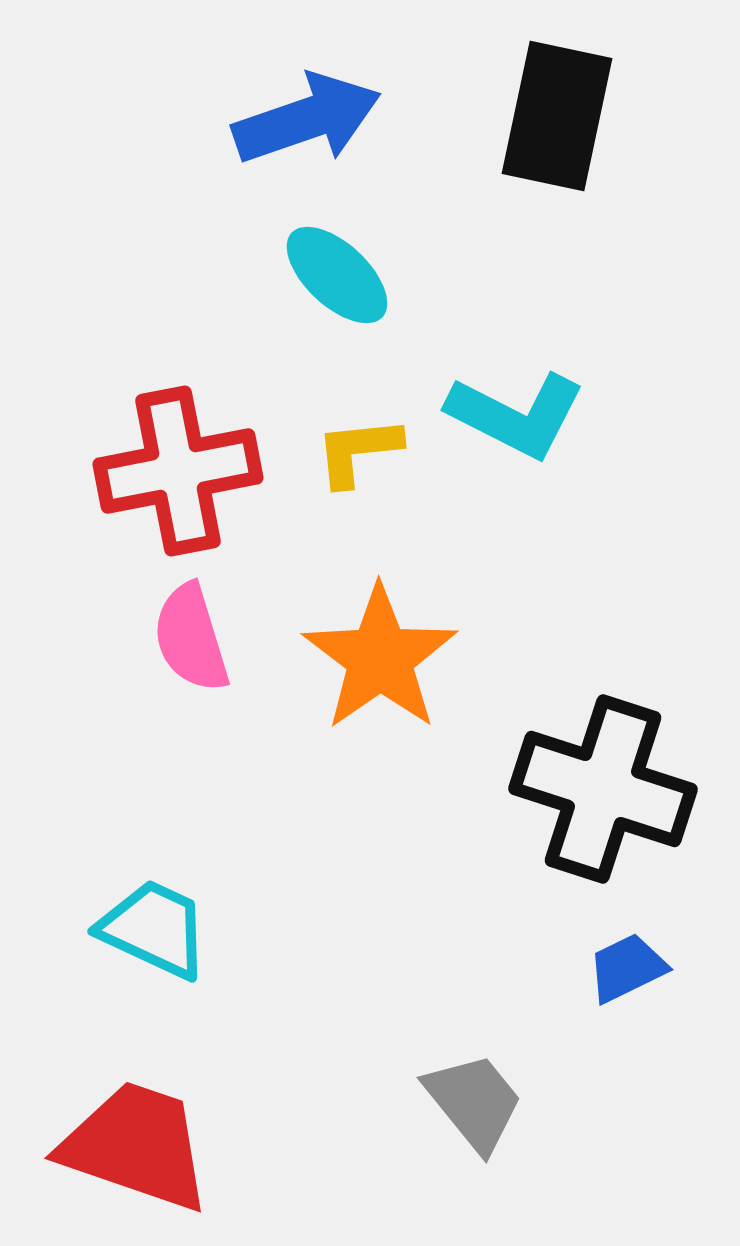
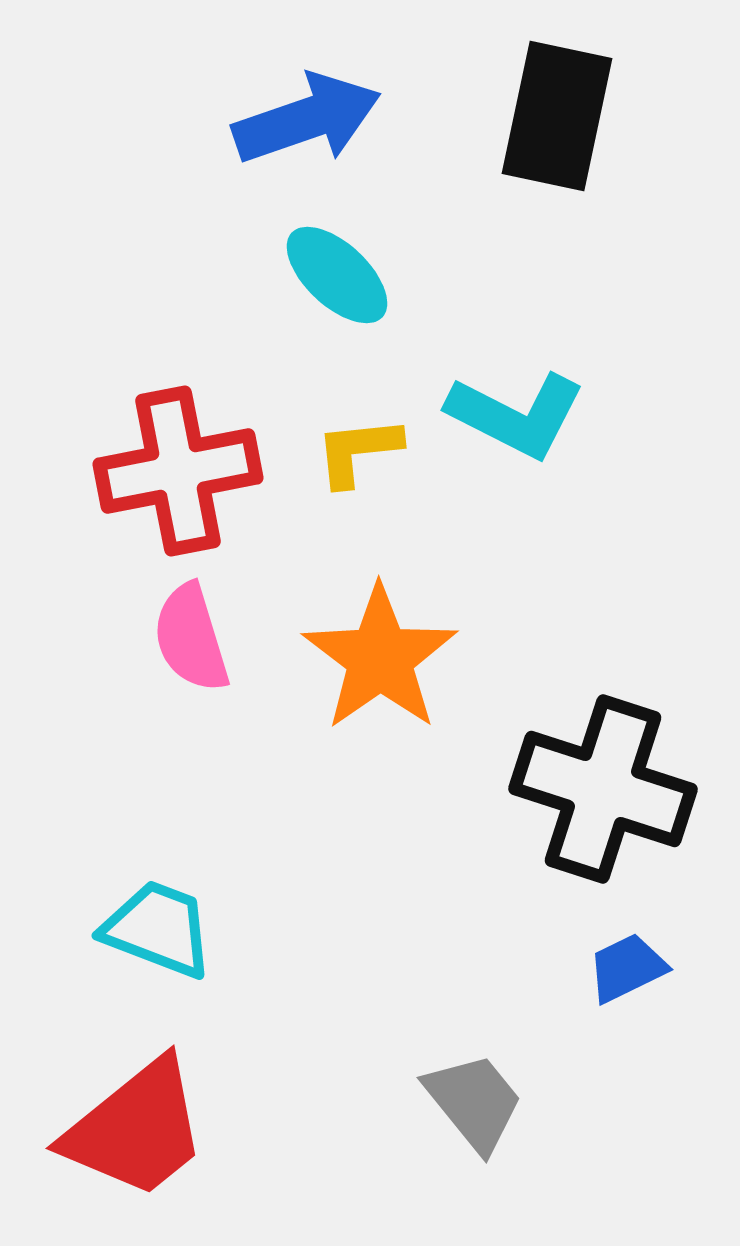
cyan trapezoid: moved 4 px right; rotated 4 degrees counterclockwise
red trapezoid: moved 17 px up; rotated 122 degrees clockwise
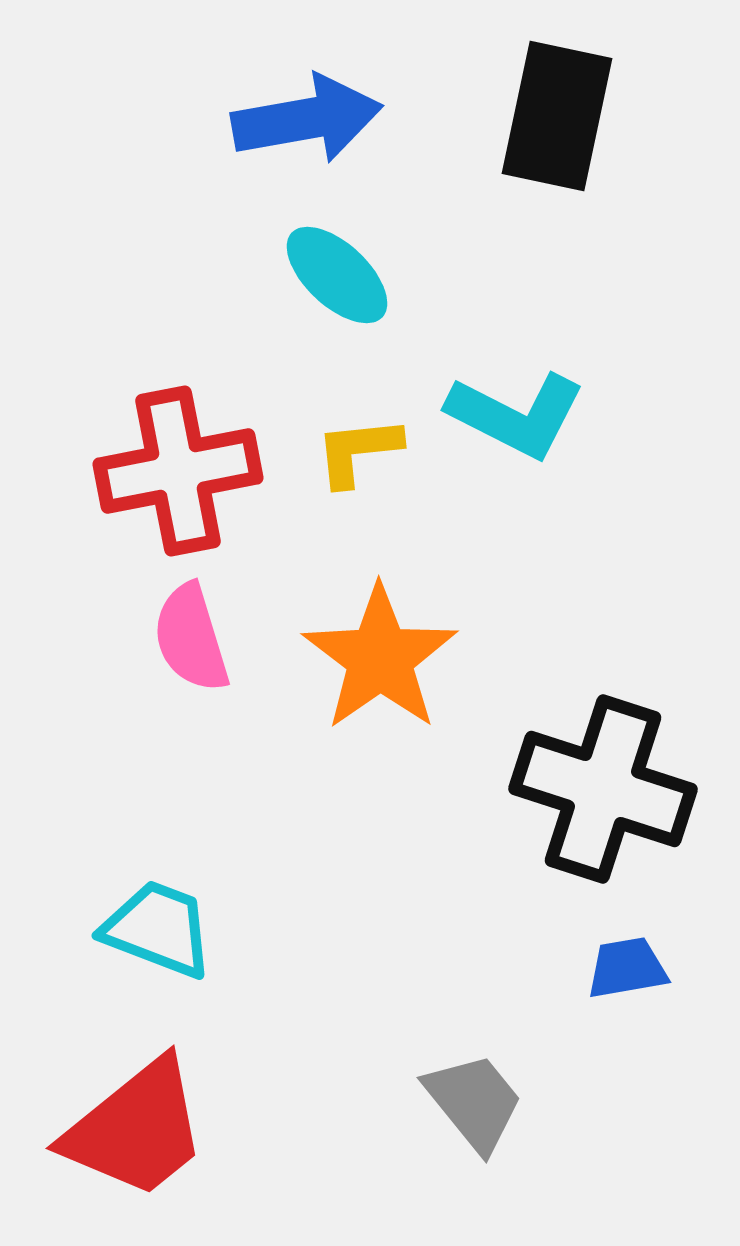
blue arrow: rotated 9 degrees clockwise
blue trapezoid: rotated 16 degrees clockwise
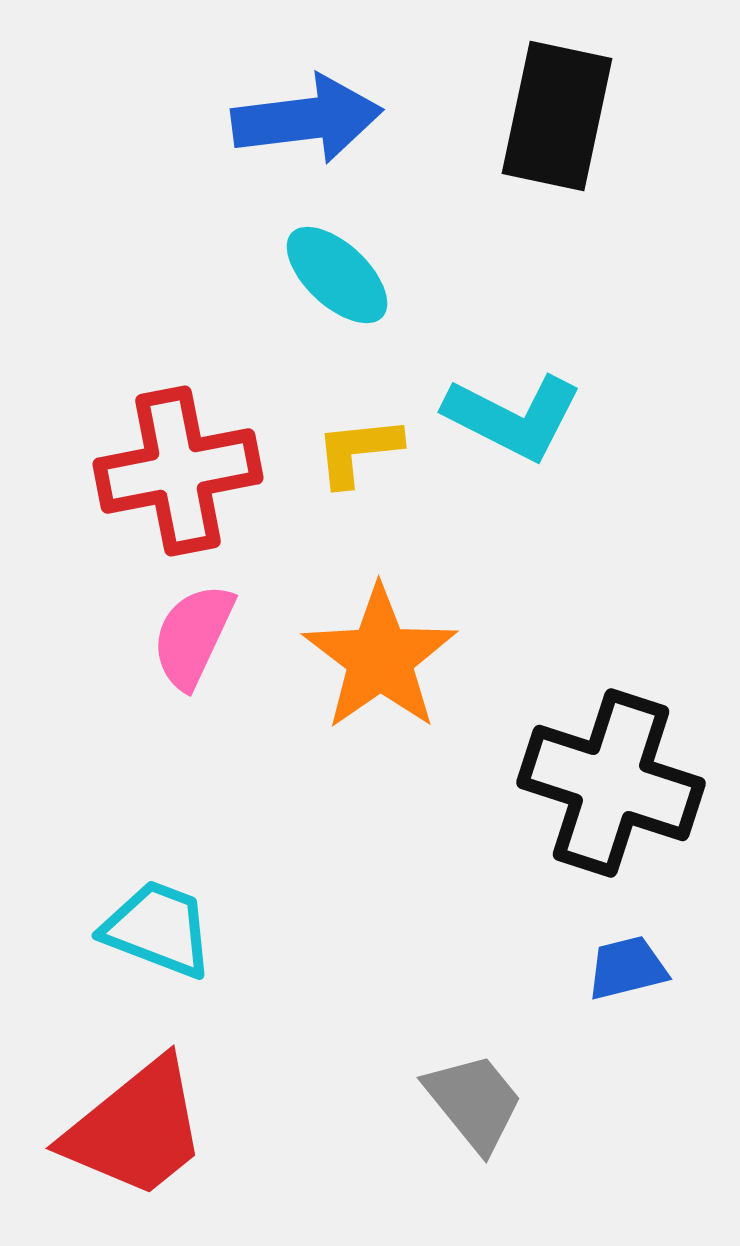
blue arrow: rotated 3 degrees clockwise
cyan L-shape: moved 3 px left, 2 px down
pink semicircle: moved 2 px right, 2 px up; rotated 42 degrees clockwise
black cross: moved 8 px right, 6 px up
blue trapezoid: rotated 4 degrees counterclockwise
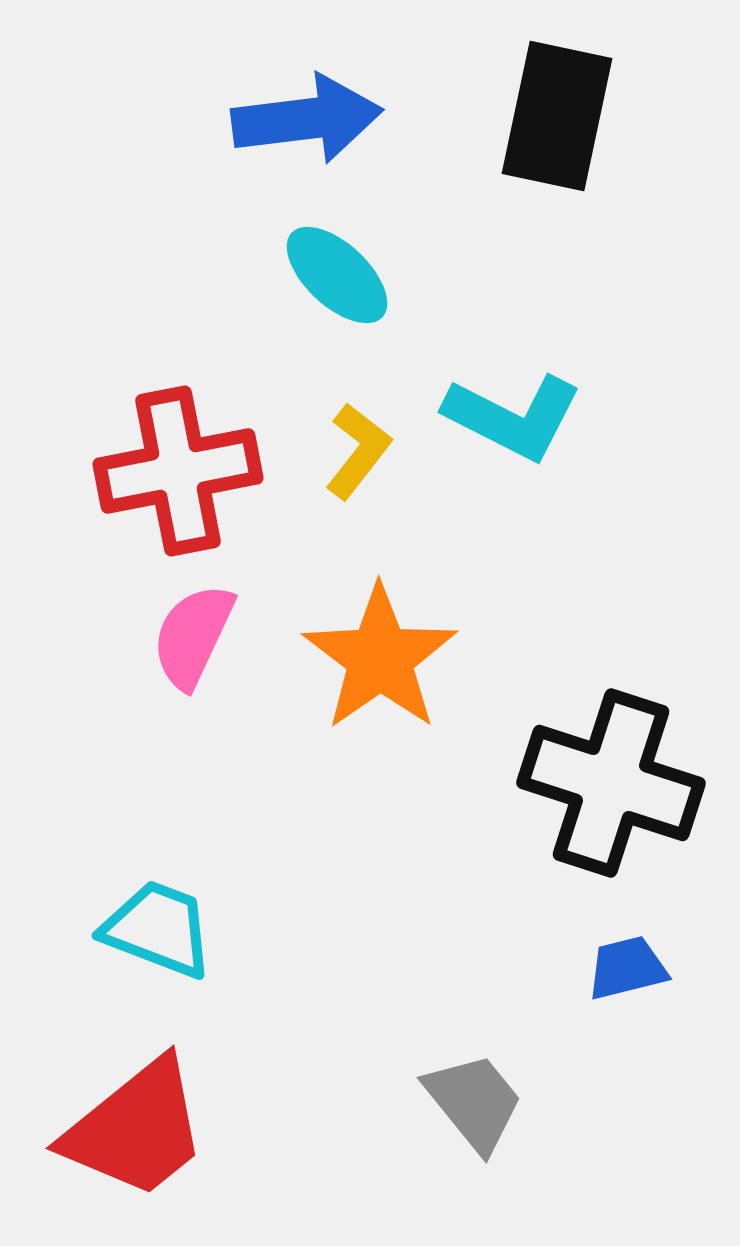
yellow L-shape: rotated 134 degrees clockwise
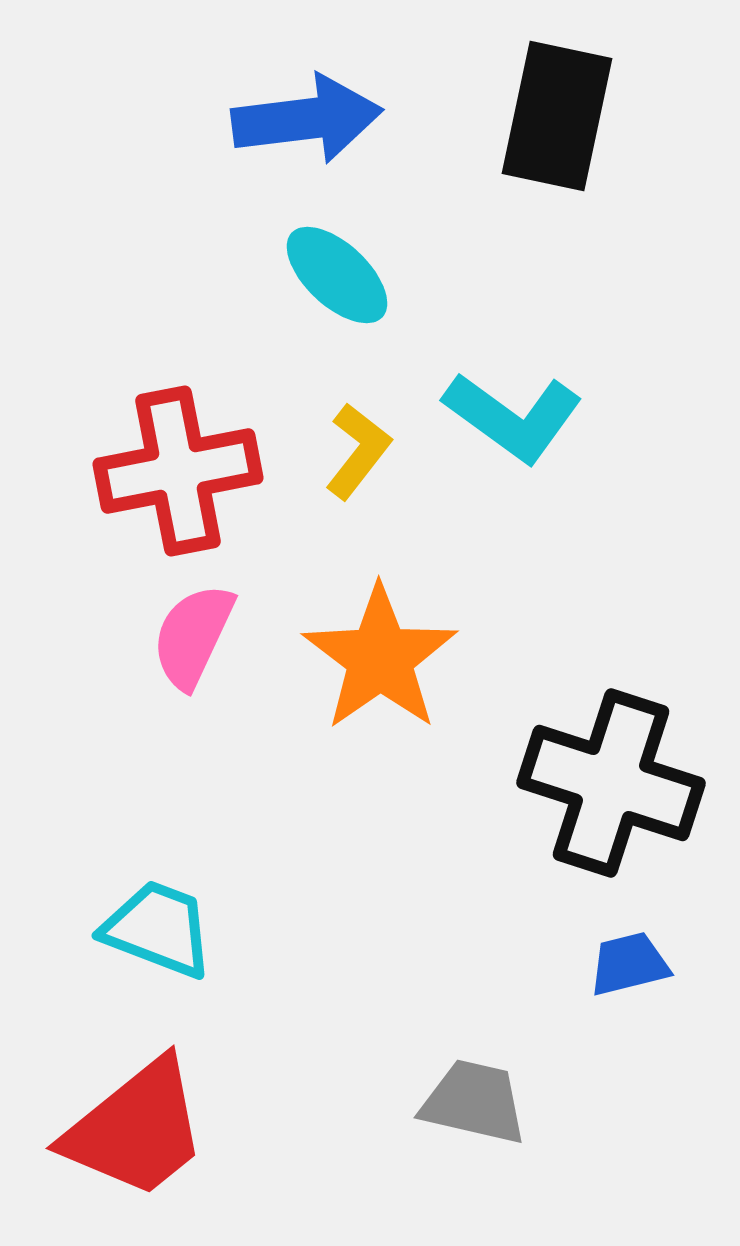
cyan L-shape: rotated 9 degrees clockwise
blue trapezoid: moved 2 px right, 4 px up
gray trapezoid: rotated 38 degrees counterclockwise
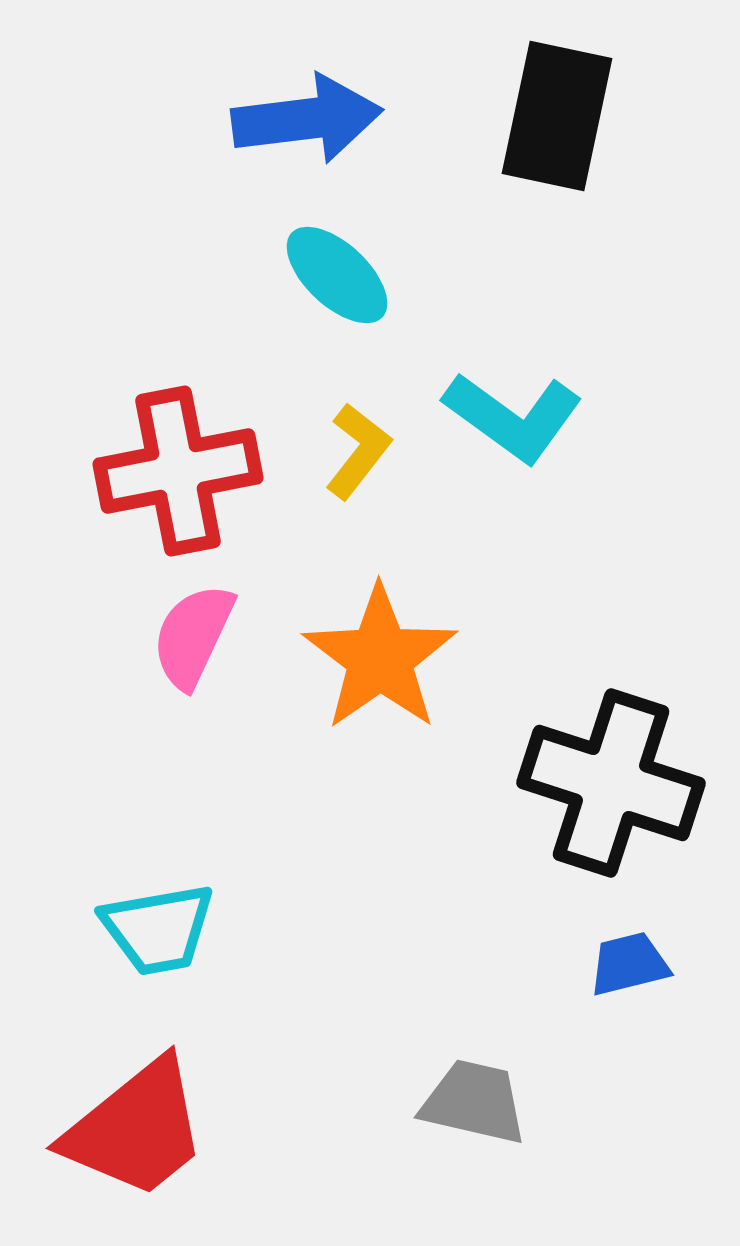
cyan trapezoid: rotated 149 degrees clockwise
